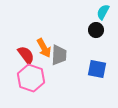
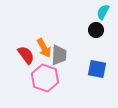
pink hexagon: moved 14 px right
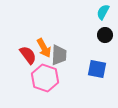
black circle: moved 9 px right, 5 px down
red semicircle: moved 2 px right
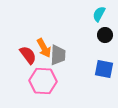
cyan semicircle: moved 4 px left, 2 px down
gray trapezoid: moved 1 px left
blue square: moved 7 px right
pink hexagon: moved 2 px left, 3 px down; rotated 16 degrees counterclockwise
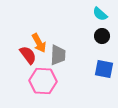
cyan semicircle: moved 1 px right; rotated 77 degrees counterclockwise
black circle: moved 3 px left, 1 px down
orange arrow: moved 5 px left, 5 px up
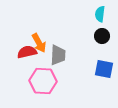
cyan semicircle: rotated 56 degrees clockwise
red semicircle: moved 1 px left, 3 px up; rotated 66 degrees counterclockwise
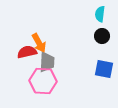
gray trapezoid: moved 11 px left, 7 px down
